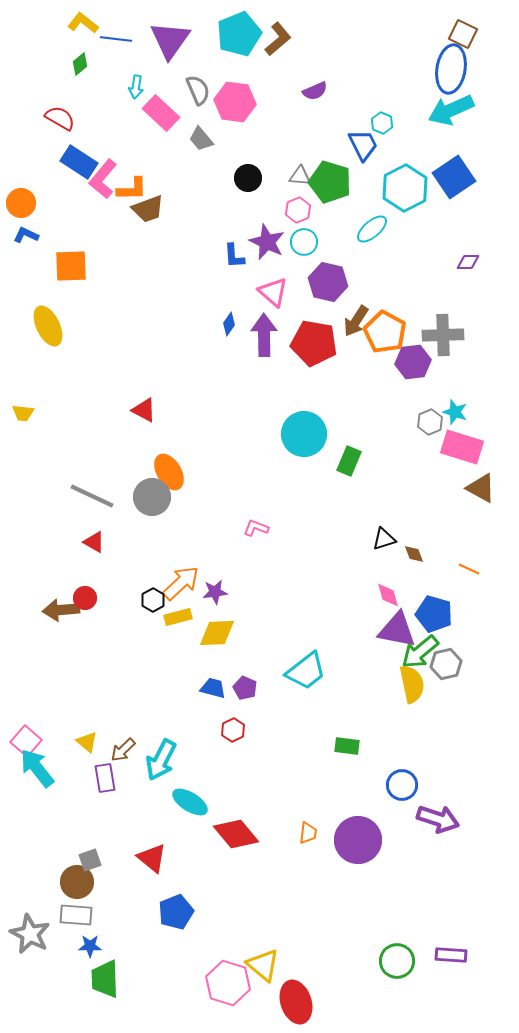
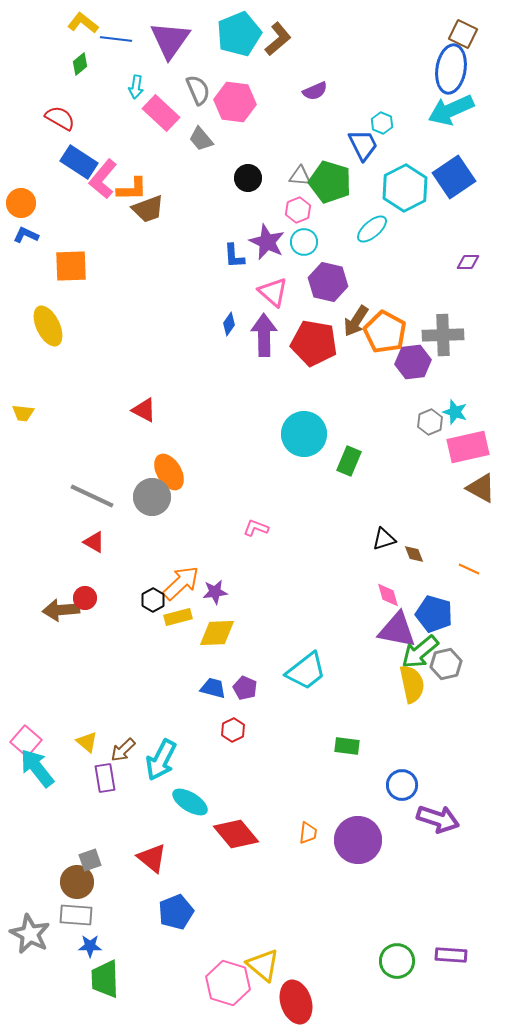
pink rectangle at (462, 447): moved 6 px right; rotated 30 degrees counterclockwise
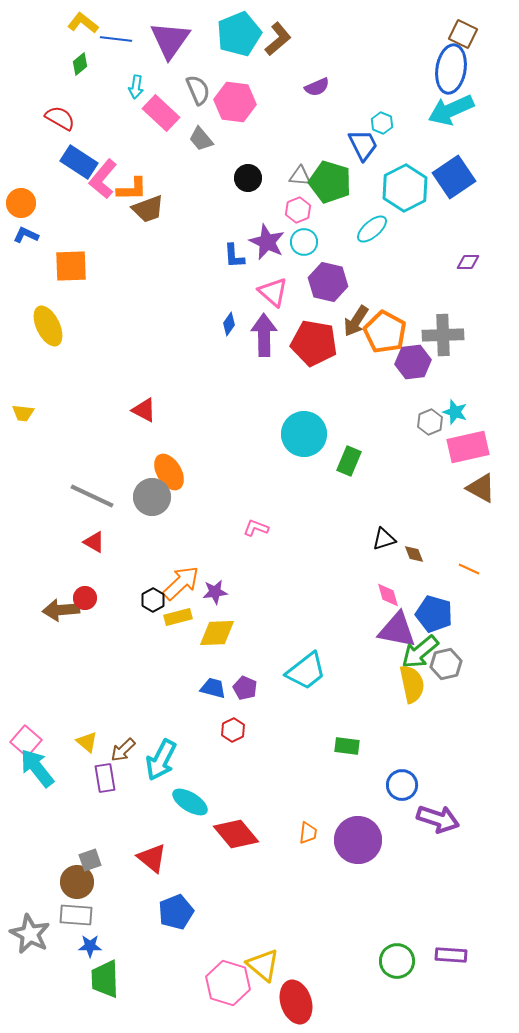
purple semicircle at (315, 91): moved 2 px right, 4 px up
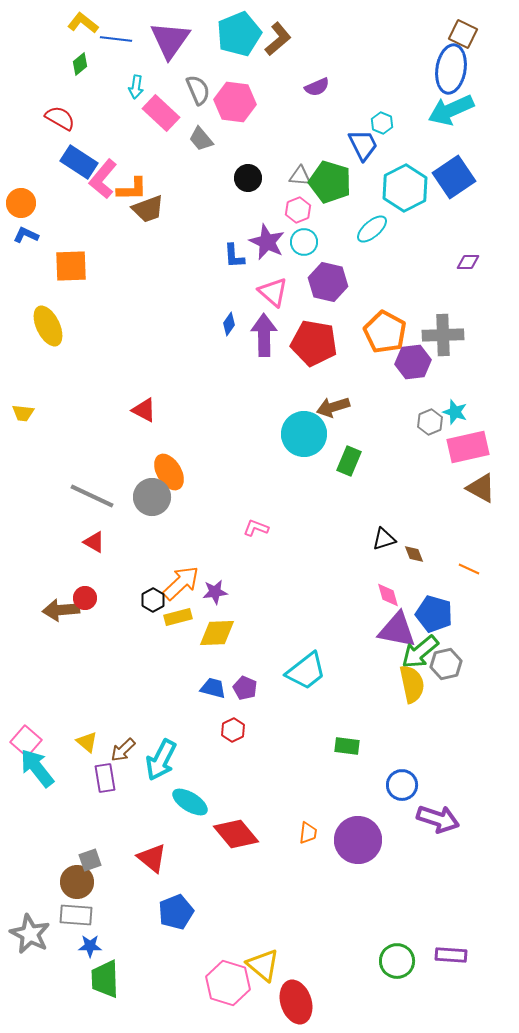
brown arrow at (356, 321): moved 23 px left, 86 px down; rotated 40 degrees clockwise
